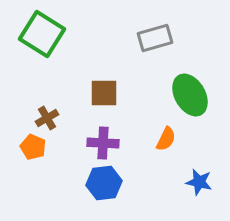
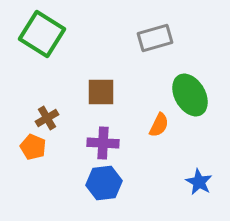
brown square: moved 3 px left, 1 px up
orange semicircle: moved 7 px left, 14 px up
blue star: rotated 16 degrees clockwise
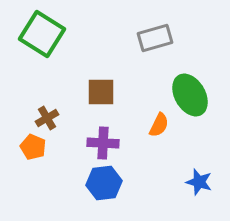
blue star: rotated 12 degrees counterclockwise
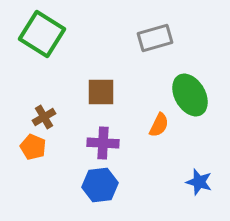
brown cross: moved 3 px left, 1 px up
blue hexagon: moved 4 px left, 2 px down
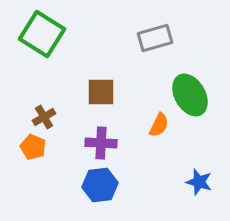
purple cross: moved 2 px left
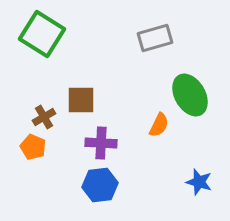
brown square: moved 20 px left, 8 px down
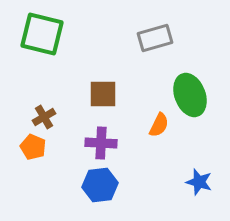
green square: rotated 18 degrees counterclockwise
green ellipse: rotated 9 degrees clockwise
brown square: moved 22 px right, 6 px up
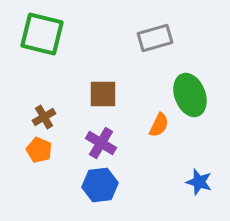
purple cross: rotated 28 degrees clockwise
orange pentagon: moved 6 px right, 3 px down
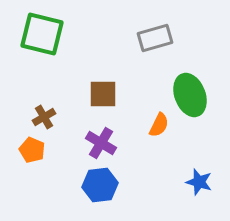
orange pentagon: moved 7 px left
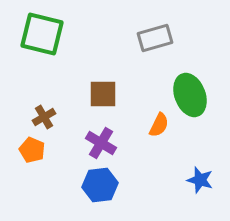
blue star: moved 1 px right, 2 px up
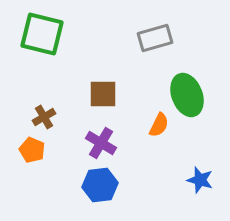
green ellipse: moved 3 px left
